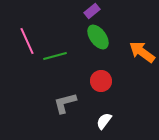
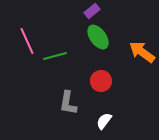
gray L-shape: moved 3 px right; rotated 65 degrees counterclockwise
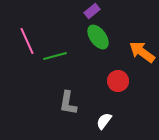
red circle: moved 17 px right
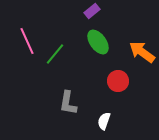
green ellipse: moved 5 px down
green line: moved 2 px up; rotated 35 degrees counterclockwise
white semicircle: rotated 18 degrees counterclockwise
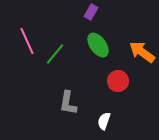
purple rectangle: moved 1 px left, 1 px down; rotated 21 degrees counterclockwise
green ellipse: moved 3 px down
